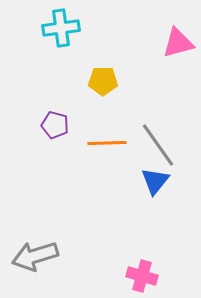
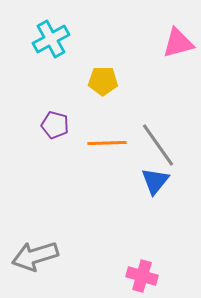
cyan cross: moved 10 px left, 11 px down; rotated 21 degrees counterclockwise
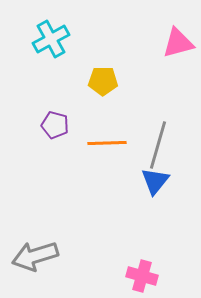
gray line: rotated 51 degrees clockwise
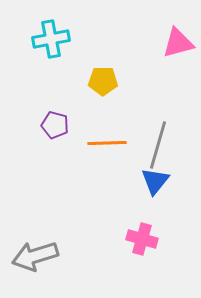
cyan cross: rotated 18 degrees clockwise
pink cross: moved 37 px up
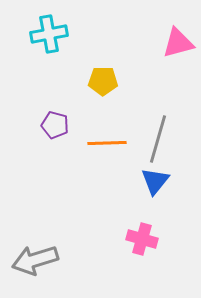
cyan cross: moved 2 px left, 5 px up
gray line: moved 6 px up
gray arrow: moved 4 px down
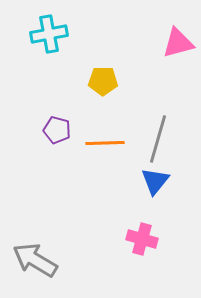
purple pentagon: moved 2 px right, 5 px down
orange line: moved 2 px left
gray arrow: rotated 48 degrees clockwise
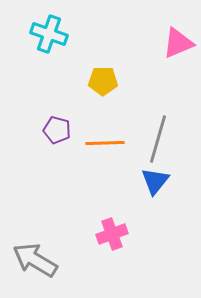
cyan cross: rotated 30 degrees clockwise
pink triangle: rotated 8 degrees counterclockwise
pink cross: moved 30 px left, 5 px up; rotated 36 degrees counterclockwise
